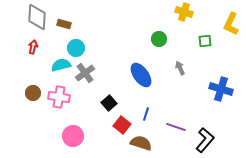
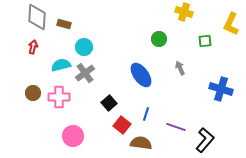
cyan circle: moved 8 px right, 1 px up
pink cross: rotated 10 degrees counterclockwise
brown semicircle: rotated 10 degrees counterclockwise
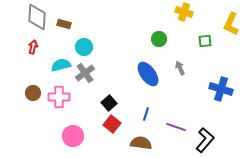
blue ellipse: moved 7 px right, 1 px up
red square: moved 10 px left, 1 px up
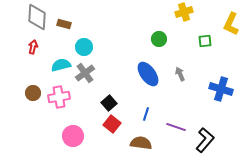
yellow cross: rotated 36 degrees counterclockwise
gray arrow: moved 6 px down
pink cross: rotated 10 degrees counterclockwise
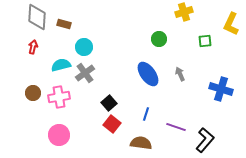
pink circle: moved 14 px left, 1 px up
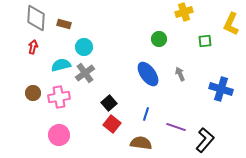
gray diamond: moved 1 px left, 1 px down
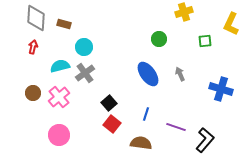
cyan semicircle: moved 1 px left, 1 px down
pink cross: rotated 30 degrees counterclockwise
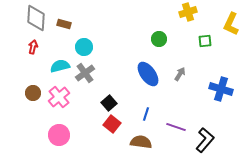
yellow cross: moved 4 px right
gray arrow: rotated 56 degrees clockwise
brown semicircle: moved 1 px up
